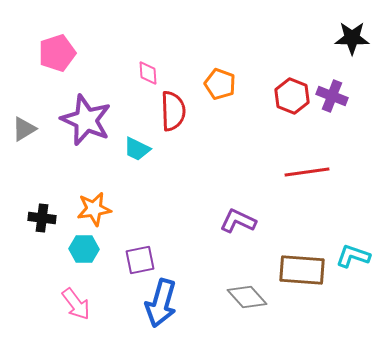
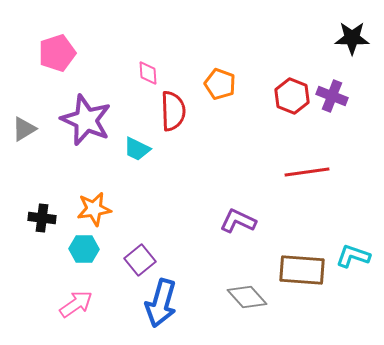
purple square: rotated 28 degrees counterclockwise
pink arrow: rotated 88 degrees counterclockwise
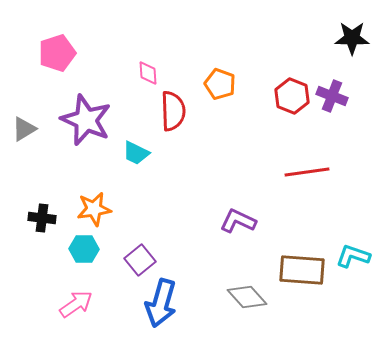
cyan trapezoid: moved 1 px left, 4 px down
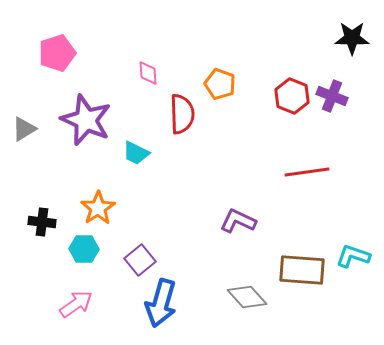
red semicircle: moved 9 px right, 3 px down
orange star: moved 4 px right, 1 px up; rotated 24 degrees counterclockwise
black cross: moved 4 px down
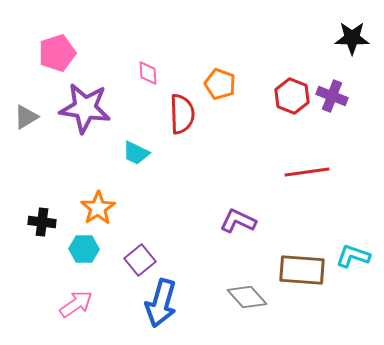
purple star: moved 1 px left, 12 px up; rotated 15 degrees counterclockwise
gray triangle: moved 2 px right, 12 px up
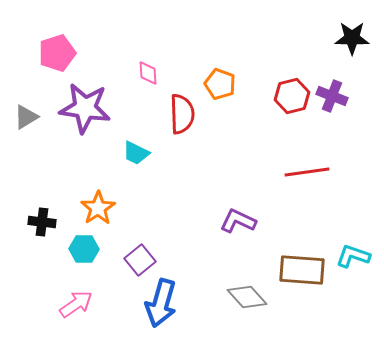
red hexagon: rotated 24 degrees clockwise
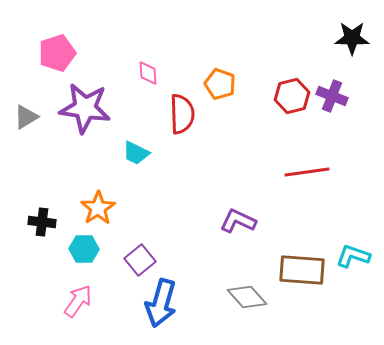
pink arrow: moved 2 px right, 3 px up; rotated 20 degrees counterclockwise
